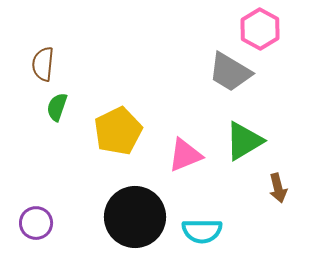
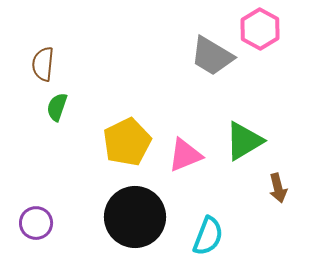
gray trapezoid: moved 18 px left, 16 px up
yellow pentagon: moved 9 px right, 11 px down
cyan semicircle: moved 6 px right, 5 px down; rotated 69 degrees counterclockwise
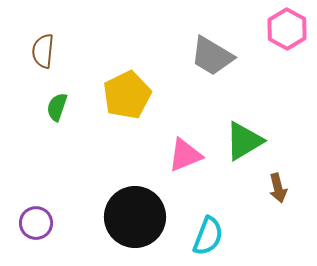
pink hexagon: moved 27 px right
brown semicircle: moved 13 px up
yellow pentagon: moved 47 px up
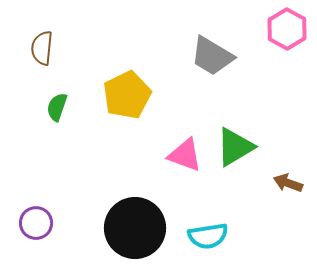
brown semicircle: moved 1 px left, 3 px up
green triangle: moved 9 px left, 6 px down
pink triangle: rotated 42 degrees clockwise
brown arrow: moved 10 px right, 5 px up; rotated 124 degrees clockwise
black circle: moved 11 px down
cyan semicircle: rotated 60 degrees clockwise
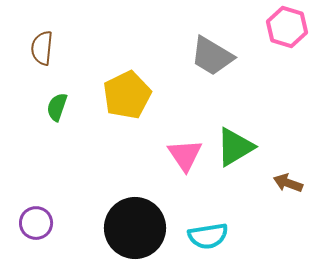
pink hexagon: moved 2 px up; rotated 12 degrees counterclockwise
pink triangle: rotated 36 degrees clockwise
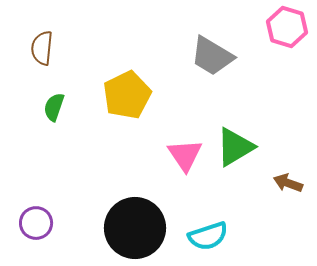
green semicircle: moved 3 px left
cyan semicircle: rotated 9 degrees counterclockwise
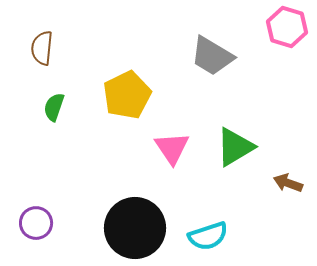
pink triangle: moved 13 px left, 7 px up
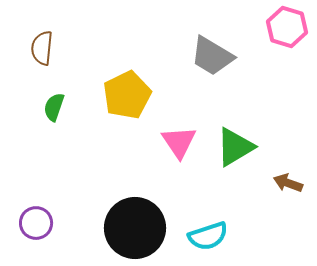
pink triangle: moved 7 px right, 6 px up
